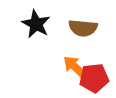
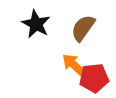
brown semicircle: rotated 120 degrees clockwise
orange arrow: moved 1 px left, 2 px up
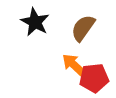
black star: moved 1 px left, 2 px up
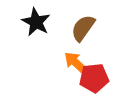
black star: moved 1 px right
orange arrow: moved 2 px right, 2 px up
